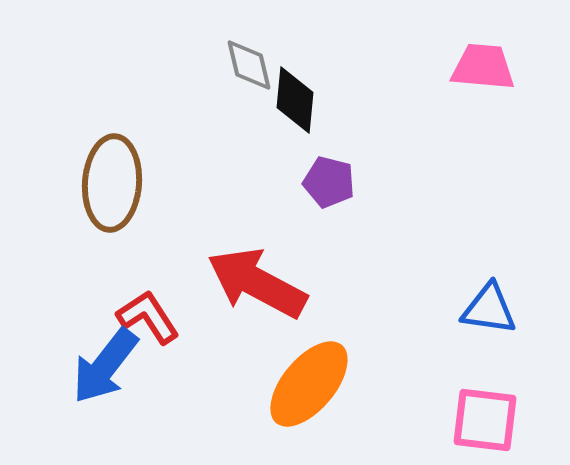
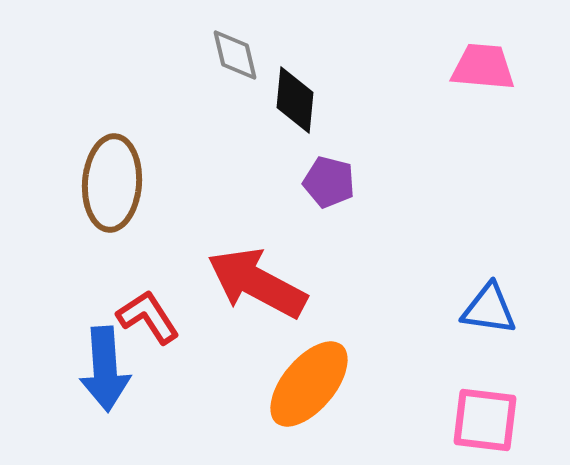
gray diamond: moved 14 px left, 10 px up
blue arrow: moved 3 px down; rotated 42 degrees counterclockwise
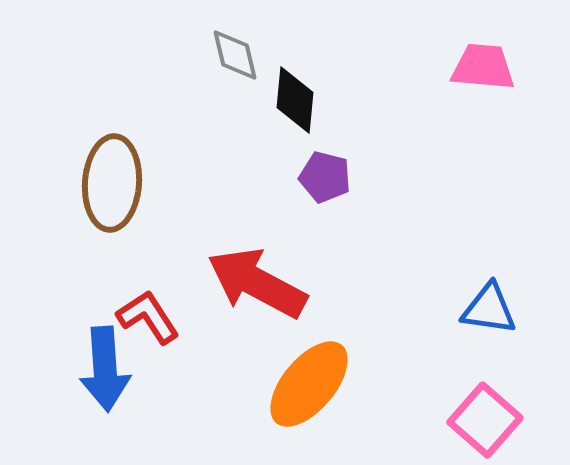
purple pentagon: moved 4 px left, 5 px up
pink square: rotated 34 degrees clockwise
